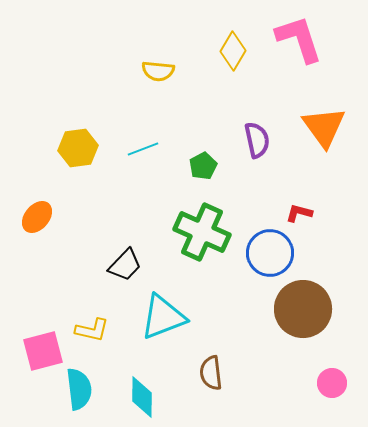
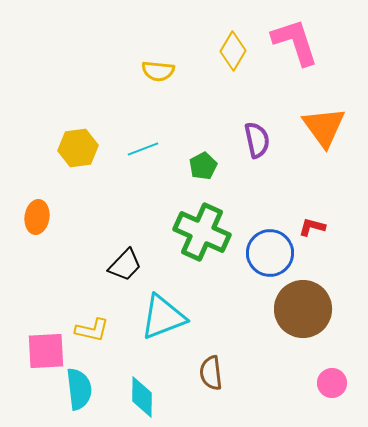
pink L-shape: moved 4 px left, 3 px down
red L-shape: moved 13 px right, 14 px down
orange ellipse: rotated 32 degrees counterclockwise
pink square: moved 3 px right; rotated 12 degrees clockwise
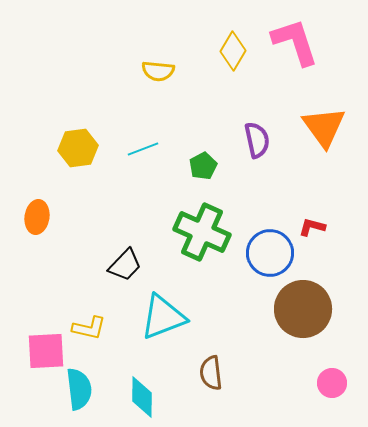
yellow L-shape: moved 3 px left, 2 px up
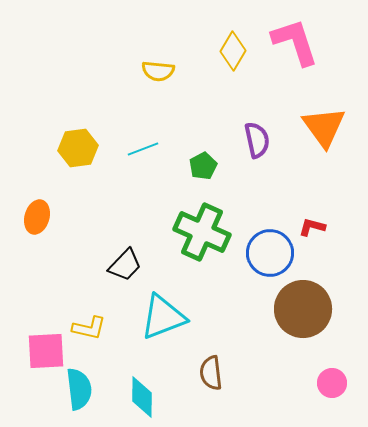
orange ellipse: rotated 8 degrees clockwise
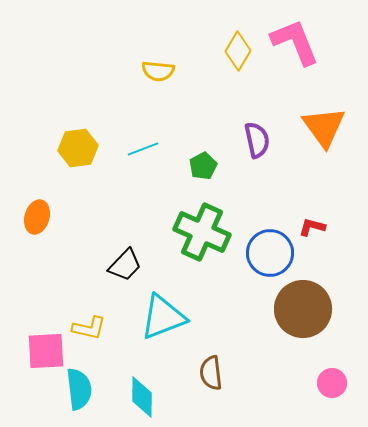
pink L-shape: rotated 4 degrees counterclockwise
yellow diamond: moved 5 px right
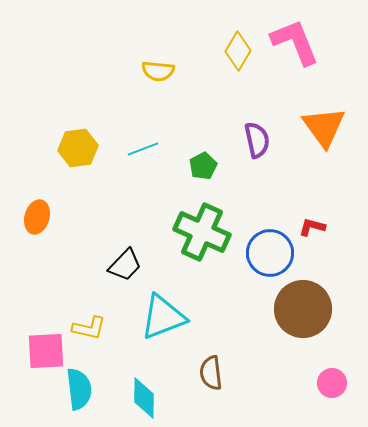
cyan diamond: moved 2 px right, 1 px down
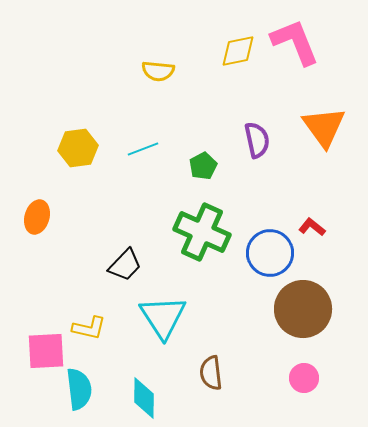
yellow diamond: rotated 48 degrees clockwise
red L-shape: rotated 24 degrees clockwise
cyan triangle: rotated 42 degrees counterclockwise
pink circle: moved 28 px left, 5 px up
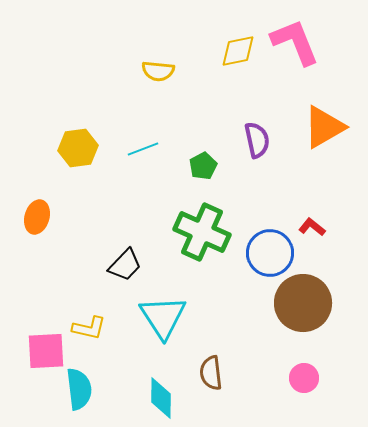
orange triangle: rotated 36 degrees clockwise
brown circle: moved 6 px up
cyan diamond: moved 17 px right
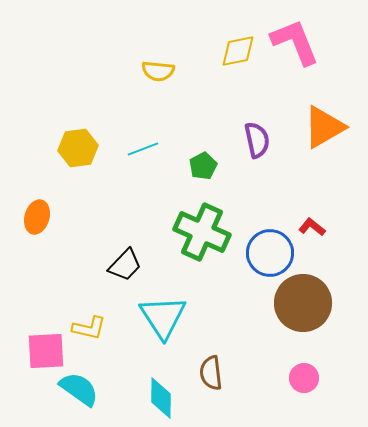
cyan semicircle: rotated 48 degrees counterclockwise
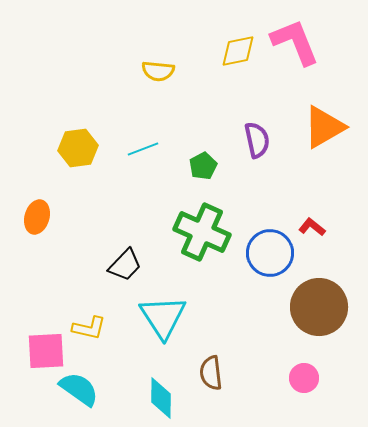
brown circle: moved 16 px right, 4 px down
